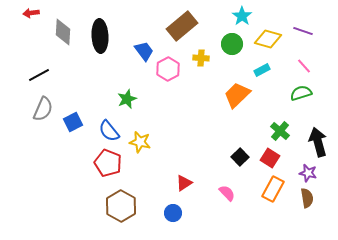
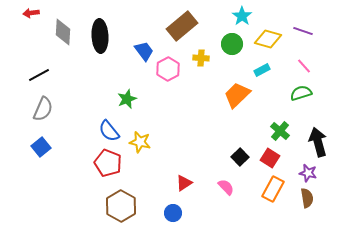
blue square: moved 32 px left, 25 px down; rotated 12 degrees counterclockwise
pink semicircle: moved 1 px left, 6 px up
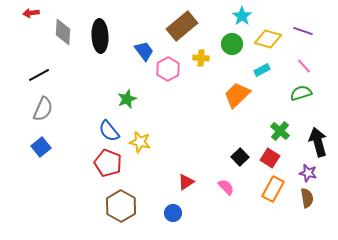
red triangle: moved 2 px right, 1 px up
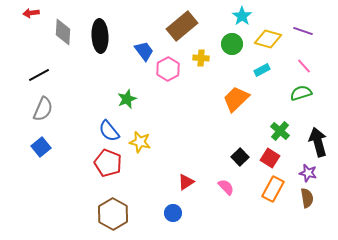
orange trapezoid: moved 1 px left, 4 px down
brown hexagon: moved 8 px left, 8 px down
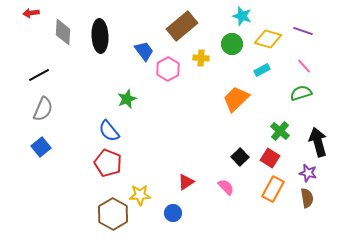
cyan star: rotated 18 degrees counterclockwise
yellow star: moved 53 px down; rotated 15 degrees counterclockwise
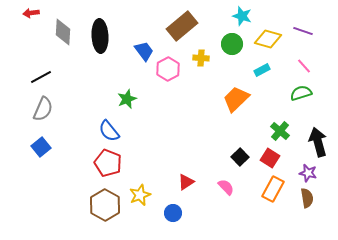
black line: moved 2 px right, 2 px down
yellow star: rotated 20 degrees counterclockwise
brown hexagon: moved 8 px left, 9 px up
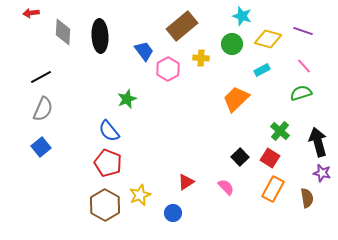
purple star: moved 14 px right
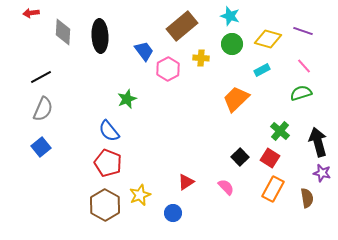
cyan star: moved 12 px left
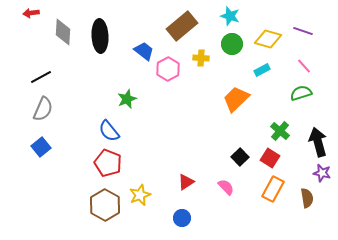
blue trapezoid: rotated 15 degrees counterclockwise
blue circle: moved 9 px right, 5 px down
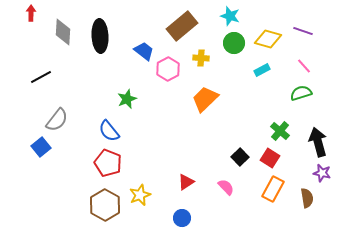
red arrow: rotated 98 degrees clockwise
green circle: moved 2 px right, 1 px up
orange trapezoid: moved 31 px left
gray semicircle: moved 14 px right, 11 px down; rotated 15 degrees clockwise
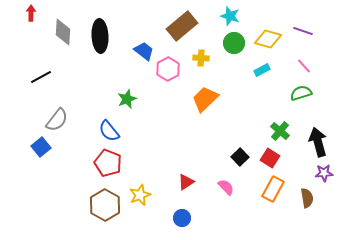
purple star: moved 2 px right; rotated 18 degrees counterclockwise
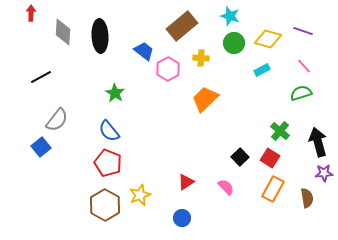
green star: moved 12 px left, 6 px up; rotated 18 degrees counterclockwise
